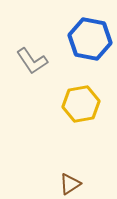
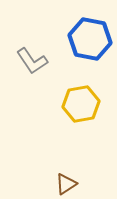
brown triangle: moved 4 px left
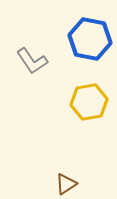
yellow hexagon: moved 8 px right, 2 px up
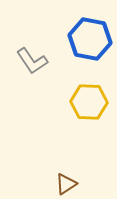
yellow hexagon: rotated 12 degrees clockwise
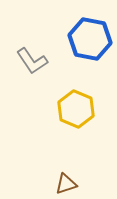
yellow hexagon: moved 13 px left, 7 px down; rotated 21 degrees clockwise
brown triangle: rotated 15 degrees clockwise
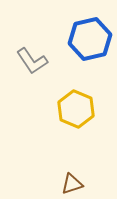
blue hexagon: rotated 24 degrees counterclockwise
brown triangle: moved 6 px right
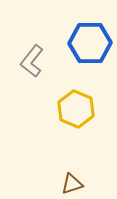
blue hexagon: moved 4 px down; rotated 12 degrees clockwise
gray L-shape: rotated 72 degrees clockwise
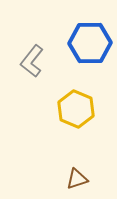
brown triangle: moved 5 px right, 5 px up
